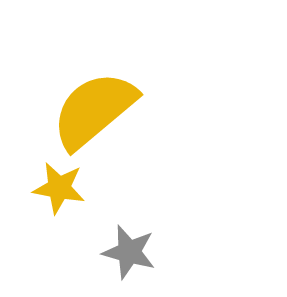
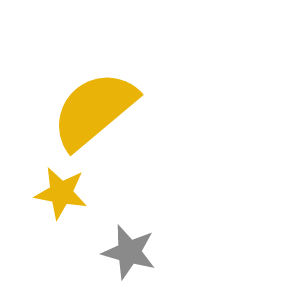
yellow star: moved 2 px right, 5 px down
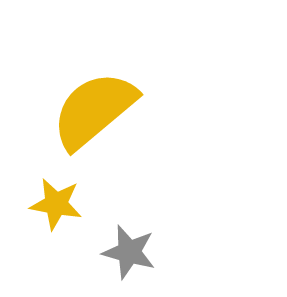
yellow star: moved 5 px left, 11 px down
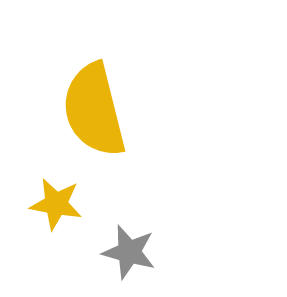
yellow semicircle: rotated 64 degrees counterclockwise
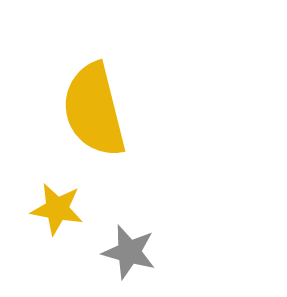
yellow star: moved 1 px right, 5 px down
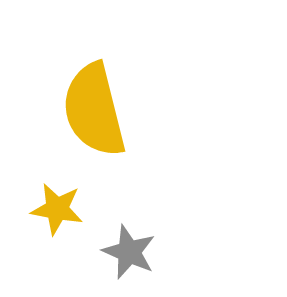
gray star: rotated 8 degrees clockwise
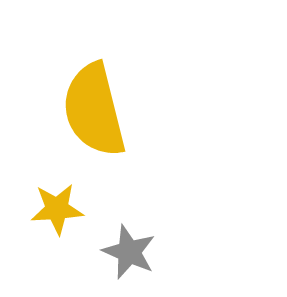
yellow star: rotated 14 degrees counterclockwise
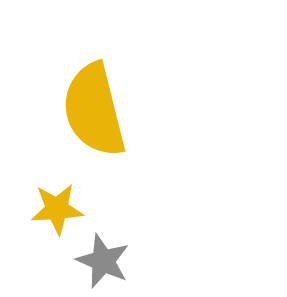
gray star: moved 26 px left, 9 px down
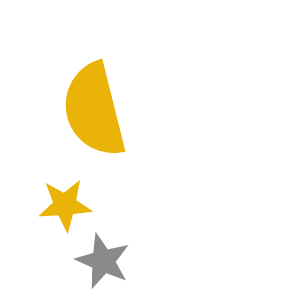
yellow star: moved 8 px right, 4 px up
